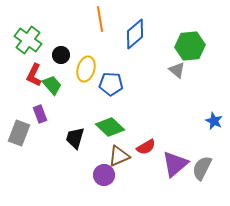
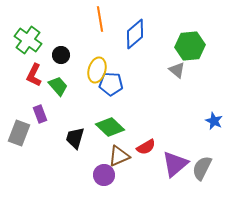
yellow ellipse: moved 11 px right, 1 px down
green trapezoid: moved 6 px right, 1 px down
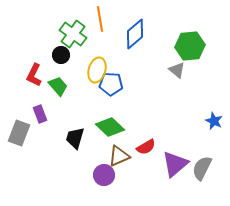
green cross: moved 45 px right, 6 px up
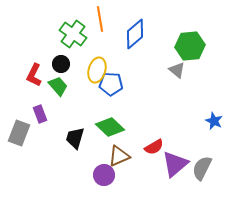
black circle: moved 9 px down
red semicircle: moved 8 px right
